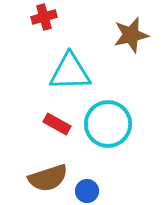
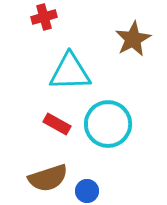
brown star: moved 2 px right, 4 px down; rotated 15 degrees counterclockwise
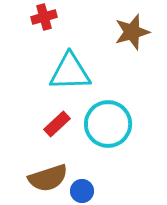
brown star: moved 1 px left, 7 px up; rotated 12 degrees clockwise
red rectangle: rotated 72 degrees counterclockwise
blue circle: moved 5 px left
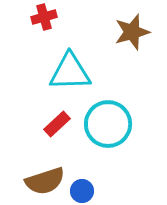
brown semicircle: moved 3 px left, 3 px down
